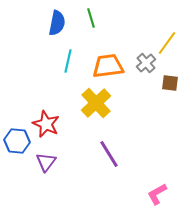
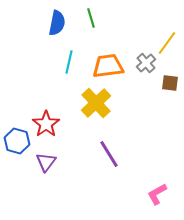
cyan line: moved 1 px right, 1 px down
red star: rotated 12 degrees clockwise
blue hexagon: rotated 10 degrees clockwise
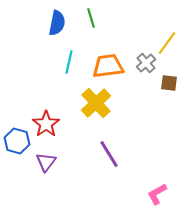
brown square: moved 1 px left
